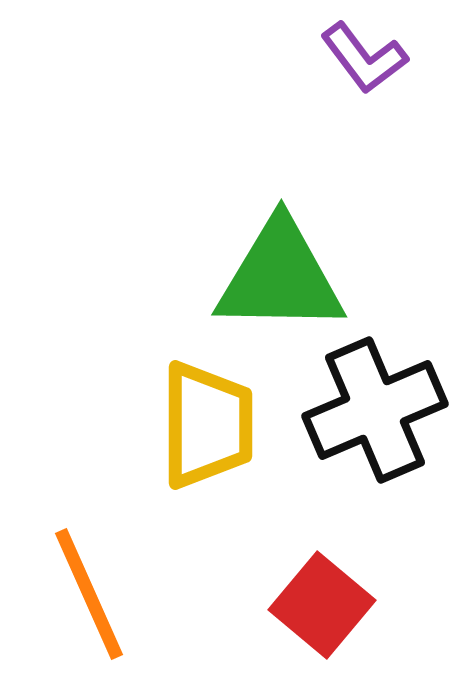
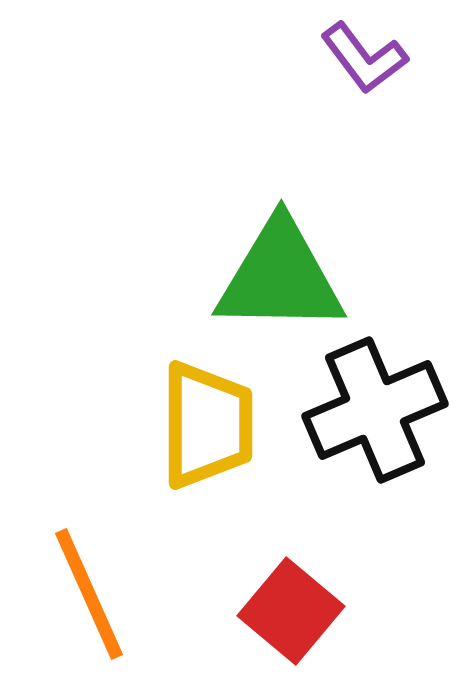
red square: moved 31 px left, 6 px down
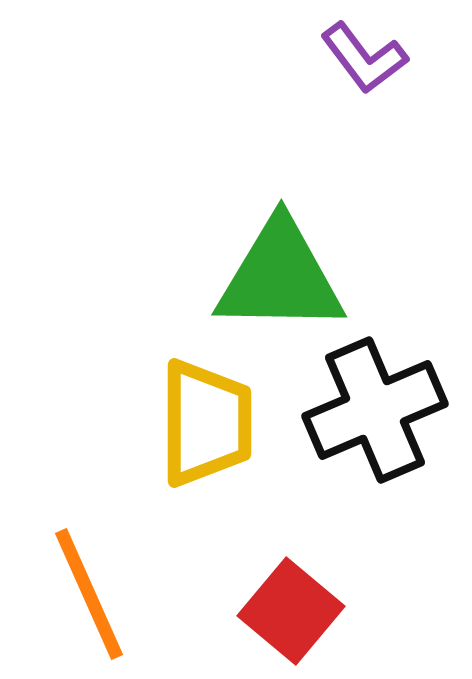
yellow trapezoid: moved 1 px left, 2 px up
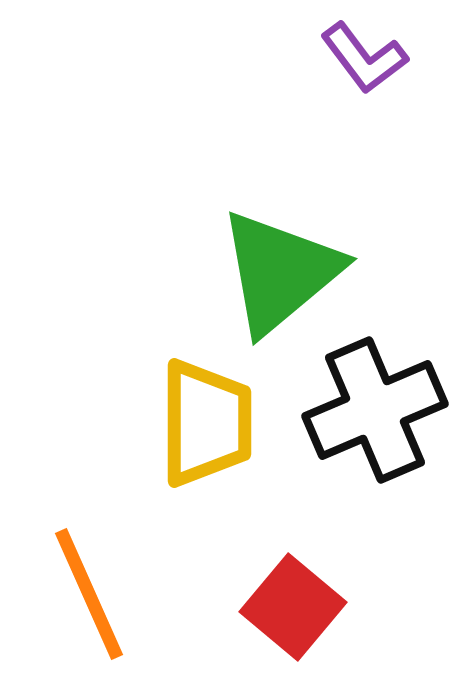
green triangle: moved 5 px up; rotated 41 degrees counterclockwise
red square: moved 2 px right, 4 px up
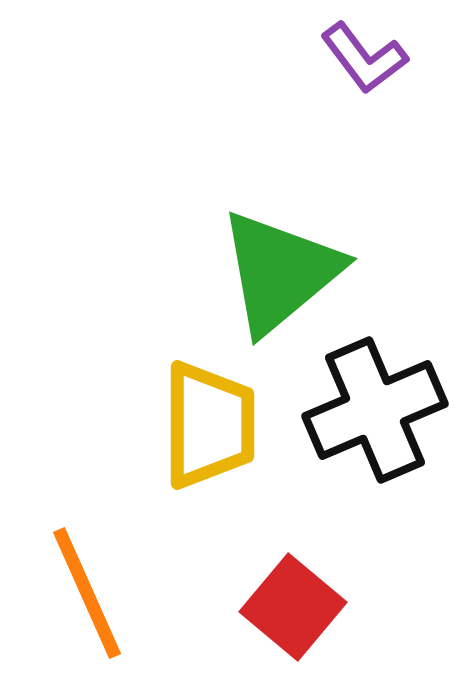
yellow trapezoid: moved 3 px right, 2 px down
orange line: moved 2 px left, 1 px up
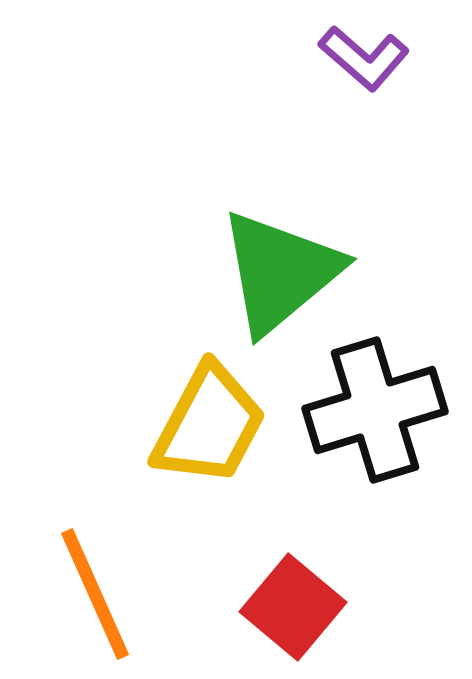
purple L-shape: rotated 12 degrees counterclockwise
black cross: rotated 6 degrees clockwise
yellow trapezoid: rotated 28 degrees clockwise
orange line: moved 8 px right, 1 px down
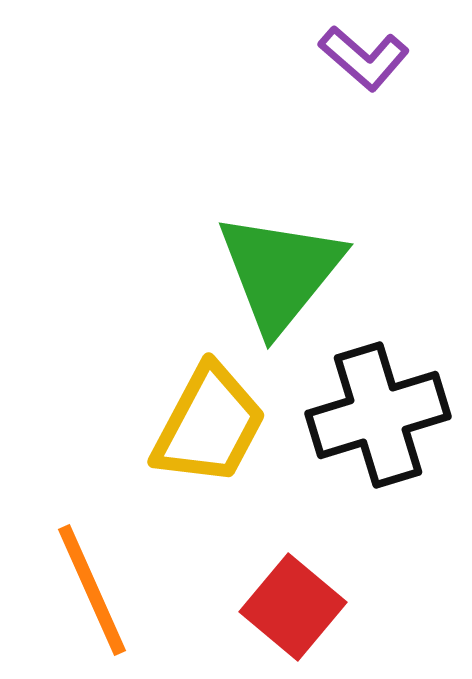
green triangle: rotated 11 degrees counterclockwise
black cross: moved 3 px right, 5 px down
orange line: moved 3 px left, 4 px up
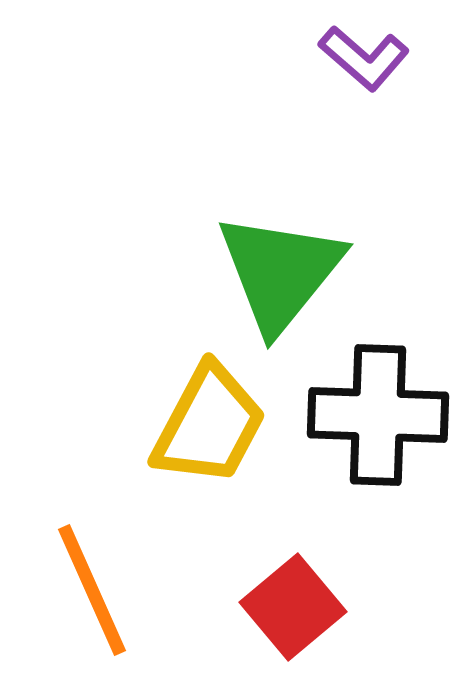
black cross: rotated 19 degrees clockwise
red square: rotated 10 degrees clockwise
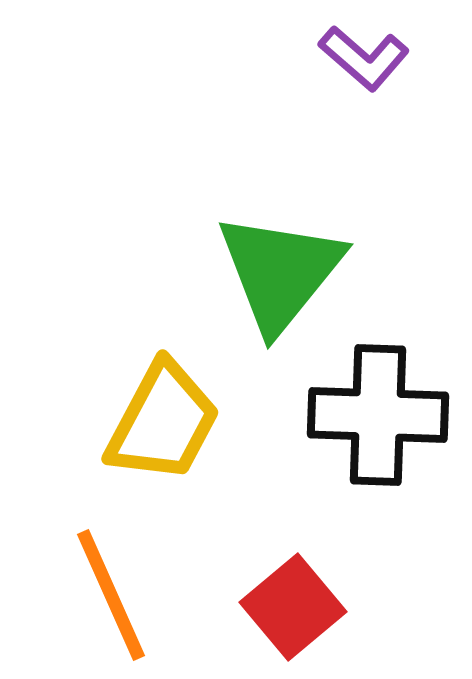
yellow trapezoid: moved 46 px left, 3 px up
orange line: moved 19 px right, 5 px down
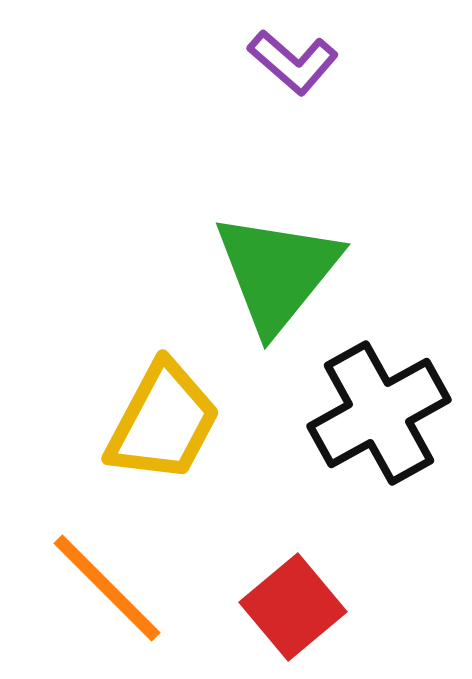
purple L-shape: moved 71 px left, 4 px down
green triangle: moved 3 px left
black cross: moved 1 px right, 2 px up; rotated 31 degrees counterclockwise
orange line: moved 4 px left, 7 px up; rotated 21 degrees counterclockwise
